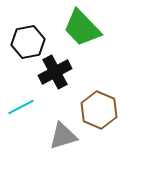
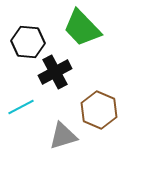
black hexagon: rotated 16 degrees clockwise
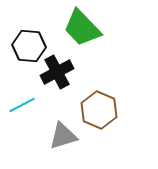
black hexagon: moved 1 px right, 4 px down
black cross: moved 2 px right
cyan line: moved 1 px right, 2 px up
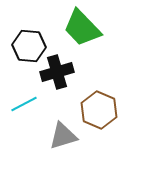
black cross: rotated 12 degrees clockwise
cyan line: moved 2 px right, 1 px up
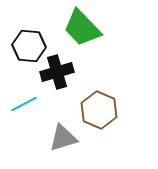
gray triangle: moved 2 px down
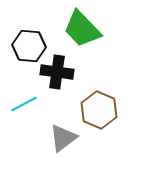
green trapezoid: moved 1 px down
black cross: rotated 24 degrees clockwise
gray triangle: rotated 20 degrees counterclockwise
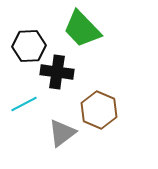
black hexagon: rotated 8 degrees counterclockwise
gray triangle: moved 1 px left, 5 px up
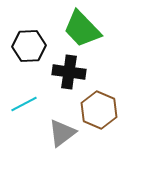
black cross: moved 12 px right
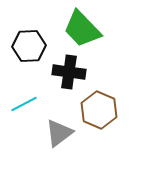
gray triangle: moved 3 px left
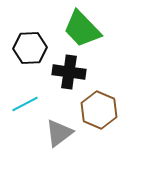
black hexagon: moved 1 px right, 2 px down
cyan line: moved 1 px right
